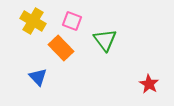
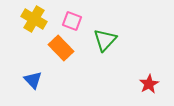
yellow cross: moved 1 px right, 2 px up
green triangle: rotated 20 degrees clockwise
blue triangle: moved 5 px left, 3 px down
red star: rotated 12 degrees clockwise
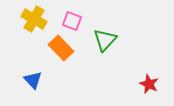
red star: rotated 18 degrees counterclockwise
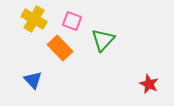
green triangle: moved 2 px left
orange rectangle: moved 1 px left
